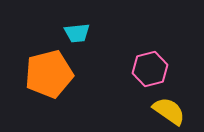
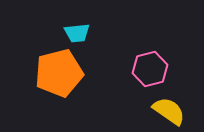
orange pentagon: moved 10 px right, 1 px up
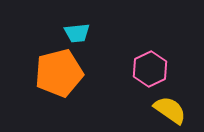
pink hexagon: rotated 12 degrees counterclockwise
yellow semicircle: moved 1 px right, 1 px up
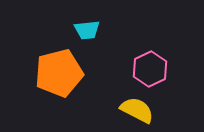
cyan trapezoid: moved 10 px right, 3 px up
yellow semicircle: moved 33 px left; rotated 8 degrees counterclockwise
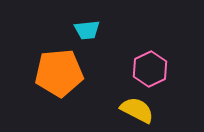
orange pentagon: rotated 9 degrees clockwise
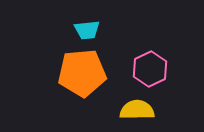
orange pentagon: moved 23 px right
yellow semicircle: rotated 28 degrees counterclockwise
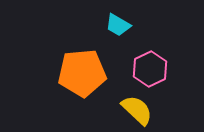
cyan trapezoid: moved 31 px right, 5 px up; rotated 36 degrees clockwise
yellow semicircle: rotated 44 degrees clockwise
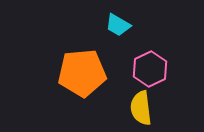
yellow semicircle: moved 4 px right, 2 px up; rotated 140 degrees counterclockwise
